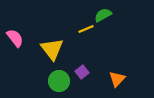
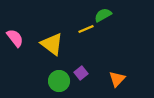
yellow triangle: moved 5 px up; rotated 15 degrees counterclockwise
purple square: moved 1 px left, 1 px down
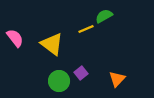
green semicircle: moved 1 px right, 1 px down
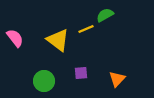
green semicircle: moved 1 px right, 1 px up
yellow triangle: moved 6 px right, 4 px up
purple square: rotated 32 degrees clockwise
green circle: moved 15 px left
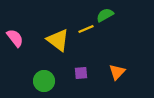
orange triangle: moved 7 px up
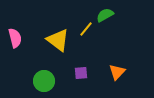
yellow line: rotated 28 degrees counterclockwise
pink semicircle: rotated 24 degrees clockwise
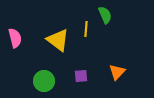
green semicircle: rotated 96 degrees clockwise
yellow line: rotated 35 degrees counterclockwise
purple square: moved 3 px down
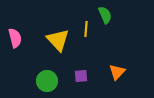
yellow triangle: rotated 10 degrees clockwise
green circle: moved 3 px right
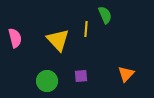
orange triangle: moved 9 px right, 2 px down
